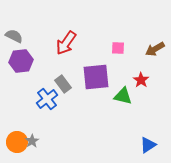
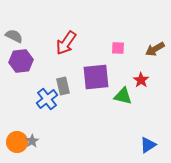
gray rectangle: moved 2 px down; rotated 24 degrees clockwise
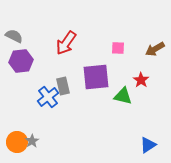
blue cross: moved 1 px right, 2 px up
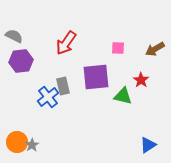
gray star: moved 4 px down
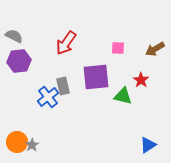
purple hexagon: moved 2 px left
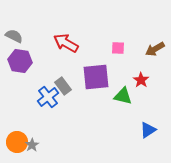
red arrow: rotated 85 degrees clockwise
purple hexagon: moved 1 px right; rotated 15 degrees clockwise
gray rectangle: rotated 24 degrees counterclockwise
blue triangle: moved 15 px up
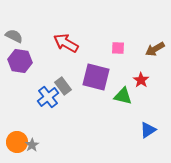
purple square: rotated 20 degrees clockwise
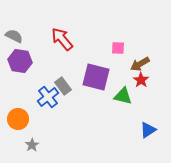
red arrow: moved 4 px left, 4 px up; rotated 20 degrees clockwise
brown arrow: moved 15 px left, 15 px down
orange circle: moved 1 px right, 23 px up
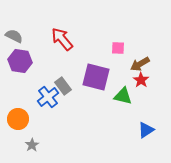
blue triangle: moved 2 px left
